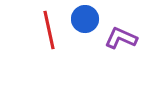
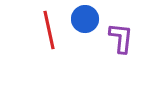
purple L-shape: rotated 72 degrees clockwise
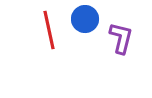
purple L-shape: rotated 8 degrees clockwise
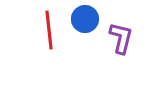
red line: rotated 6 degrees clockwise
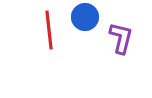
blue circle: moved 2 px up
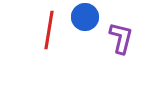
red line: rotated 15 degrees clockwise
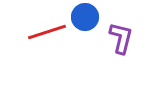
red line: moved 2 px left, 2 px down; rotated 63 degrees clockwise
